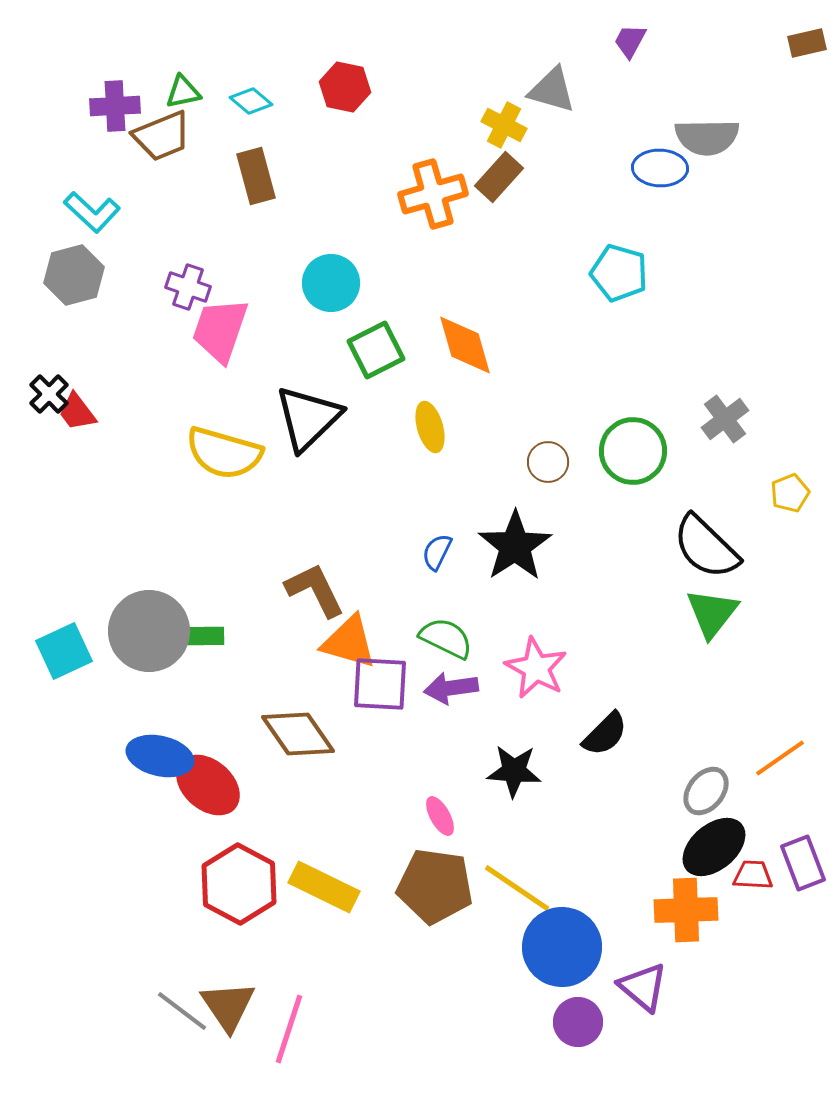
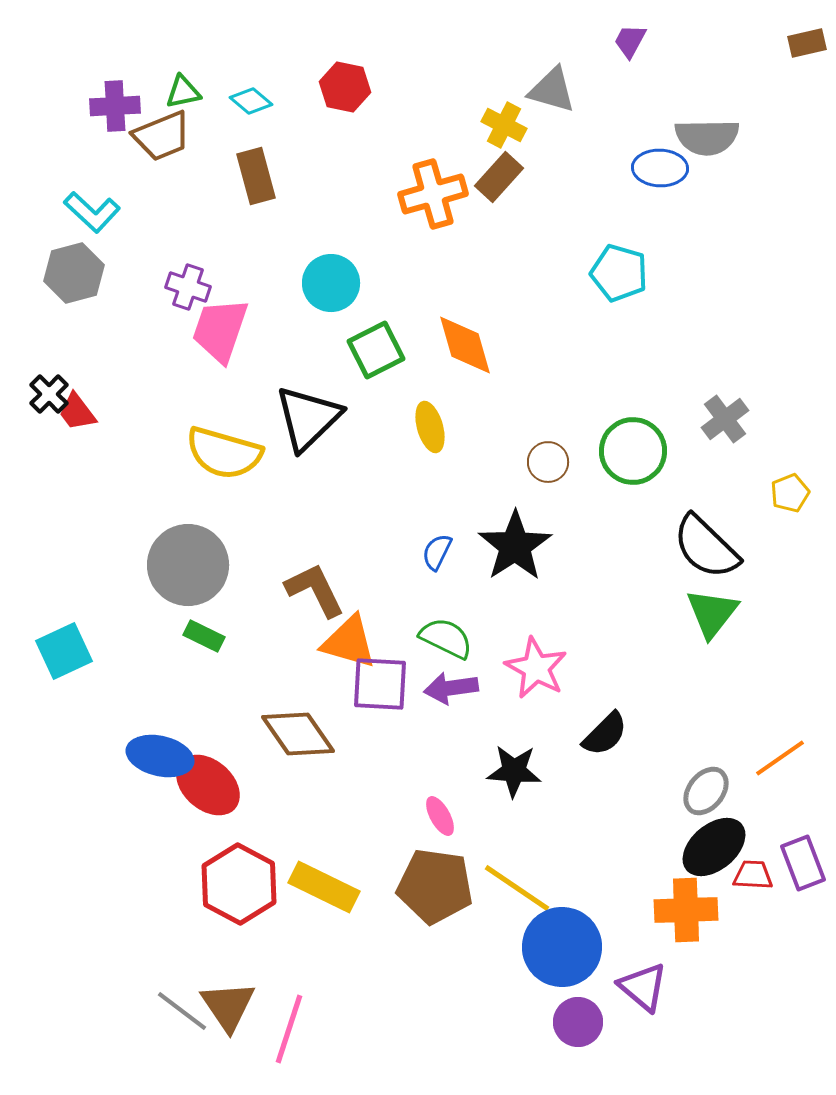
gray hexagon at (74, 275): moved 2 px up
gray circle at (149, 631): moved 39 px right, 66 px up
green rectangle at (204, 636): rotated 27 degrees clockwise
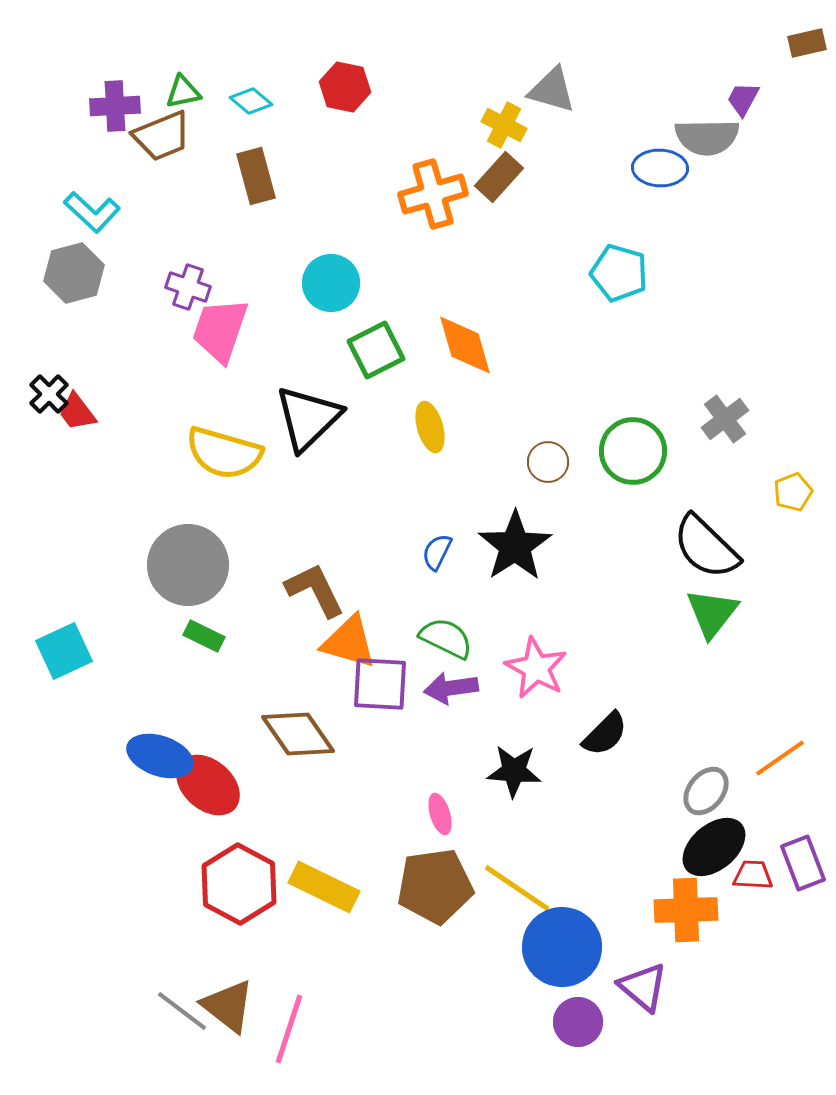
purple trapezoid at (630, 41): moved 113 px right, 58 px down
yellow pentagon at (790, 493): moved 3 px right, 1 px up
blue ellipse at (160, 756): rotated 6 degrees clockwise
pink ellipse at (440, 816): moved 2 px up; rotated 12 degrees clockwise
brown pentagon at (435, 886): rotated 16 degrees counterclockwise
brown triangle at (228, 1006): rotated 18 degrees counterclockwise
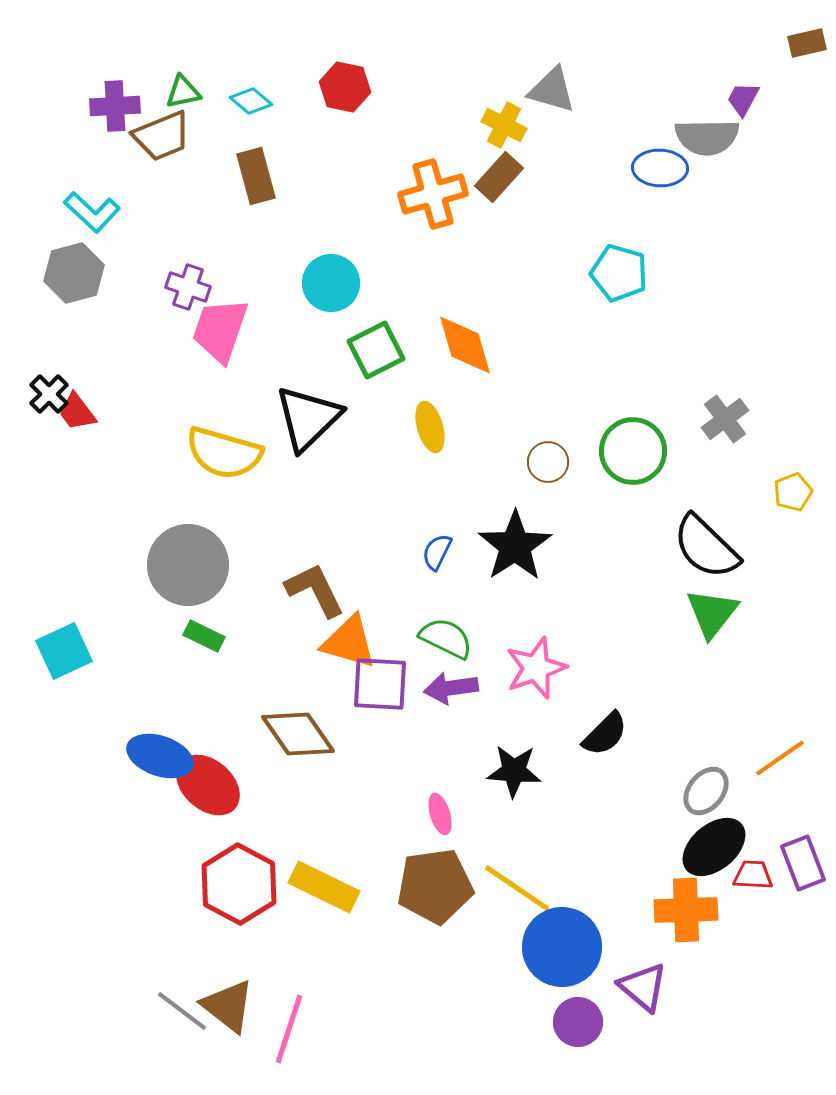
pink star at (536, 668): rotated 24 degrees clockwise
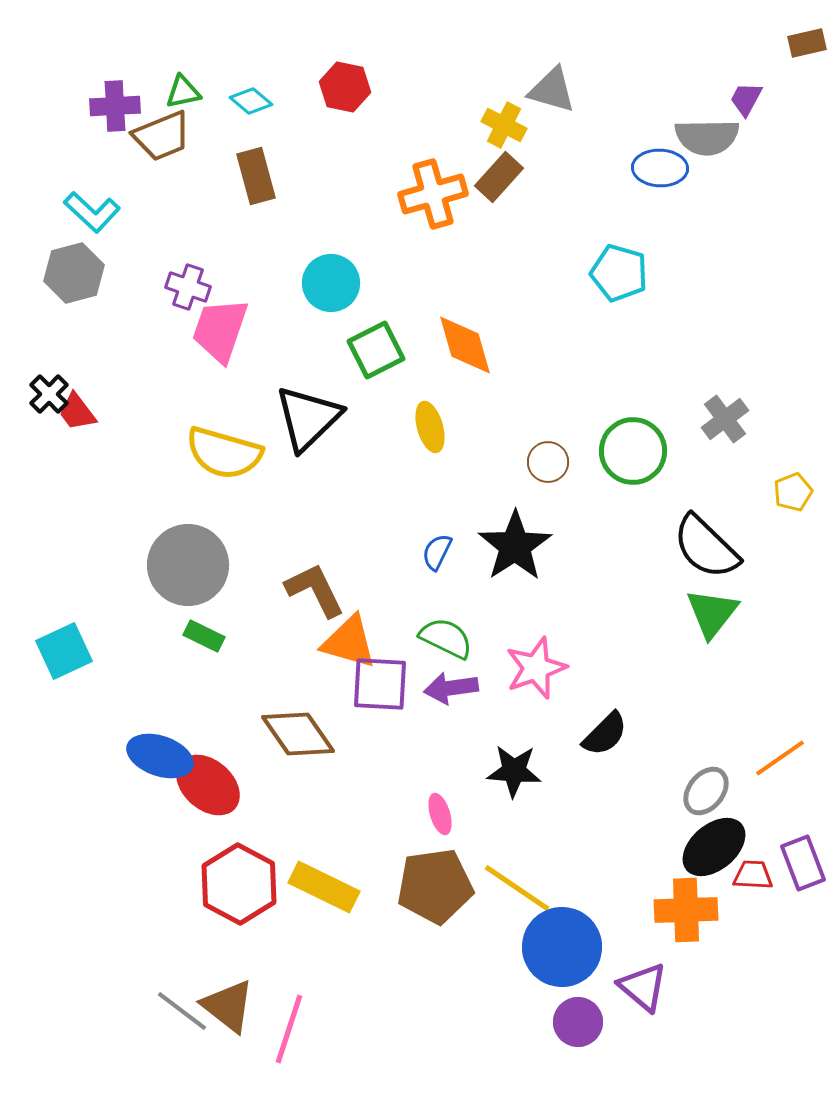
purple trapezoid at (743, 99): moved 3 px right
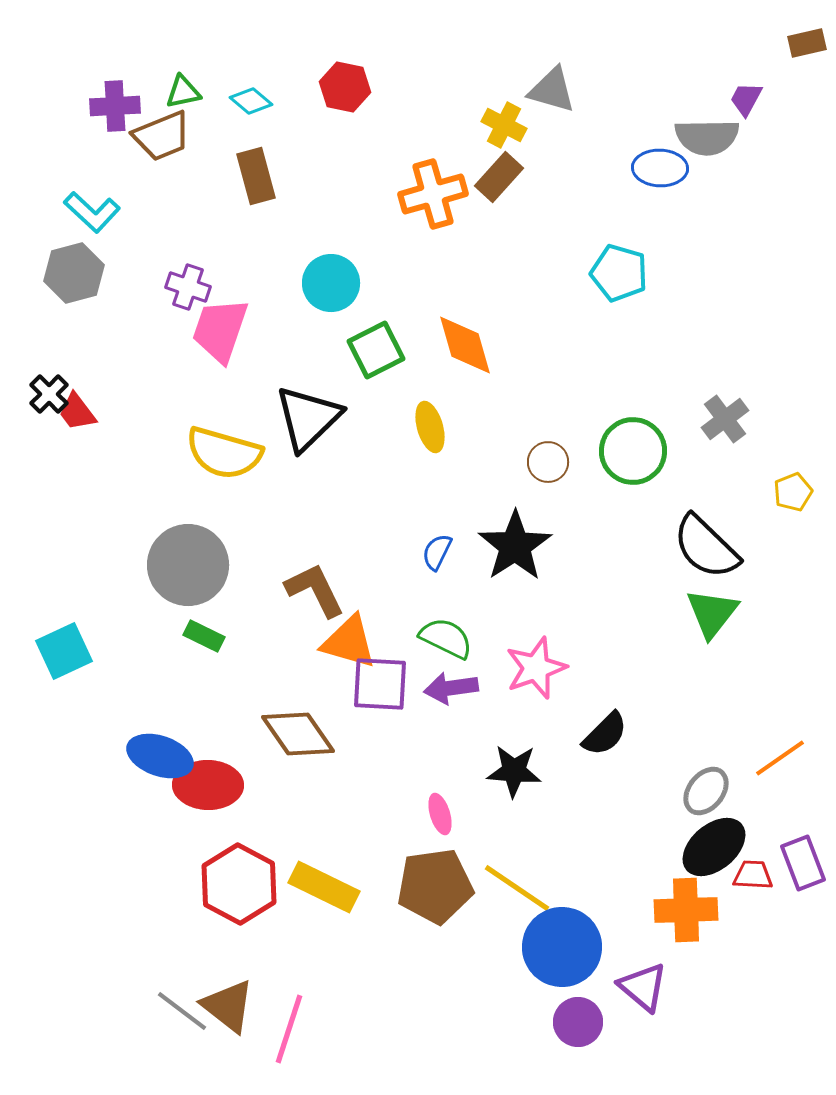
red ellipse at (208, 785): rotated 40 degrees counterclockwise
